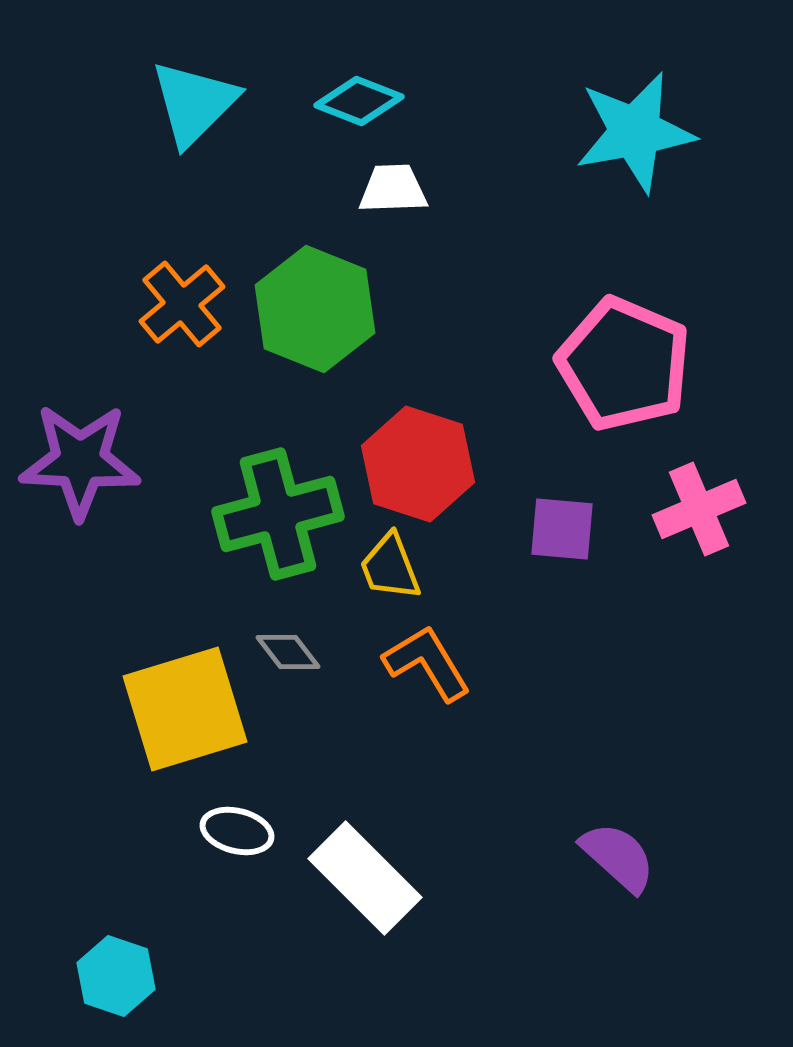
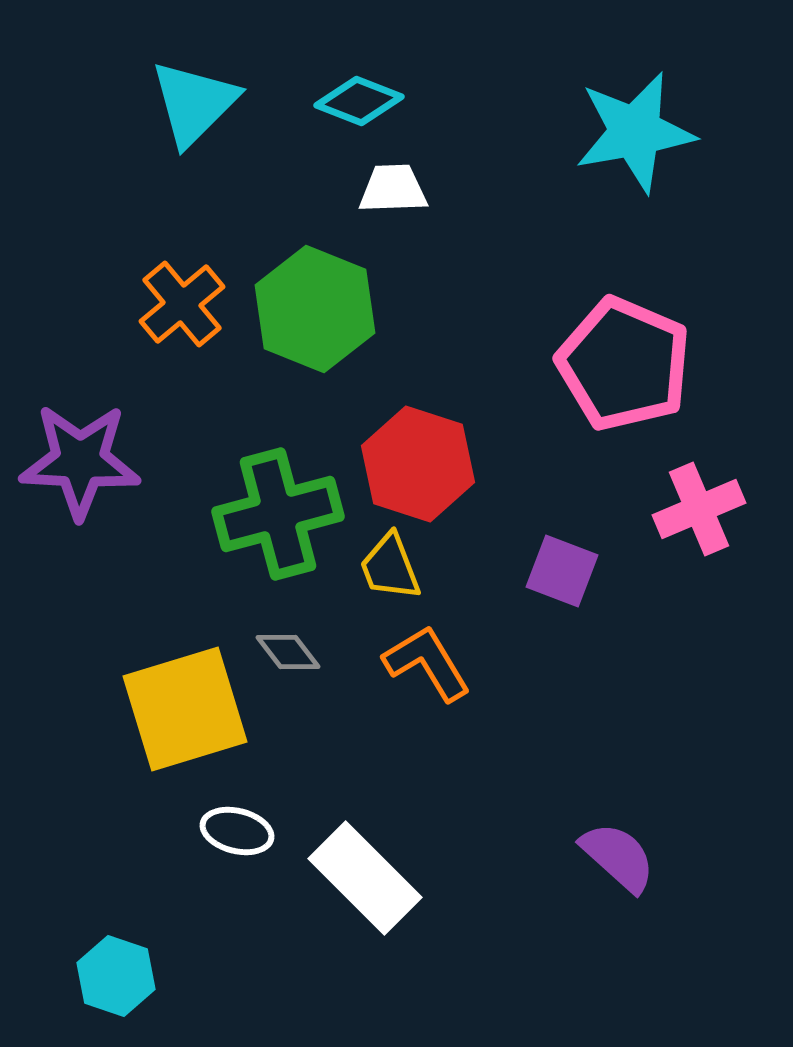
purple square: moved 42 px down; rotated 16 degrees clockwise
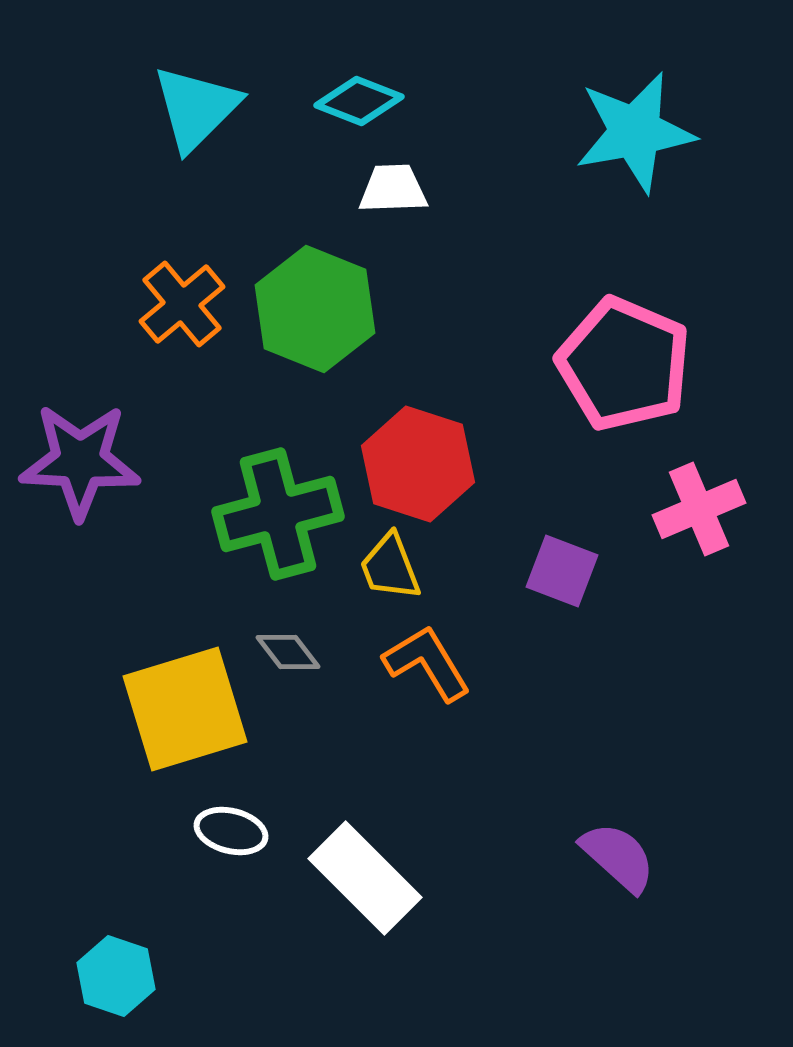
cyan triangle: moved 2 px right, 5 px down
white ellipse: moved 6 px left
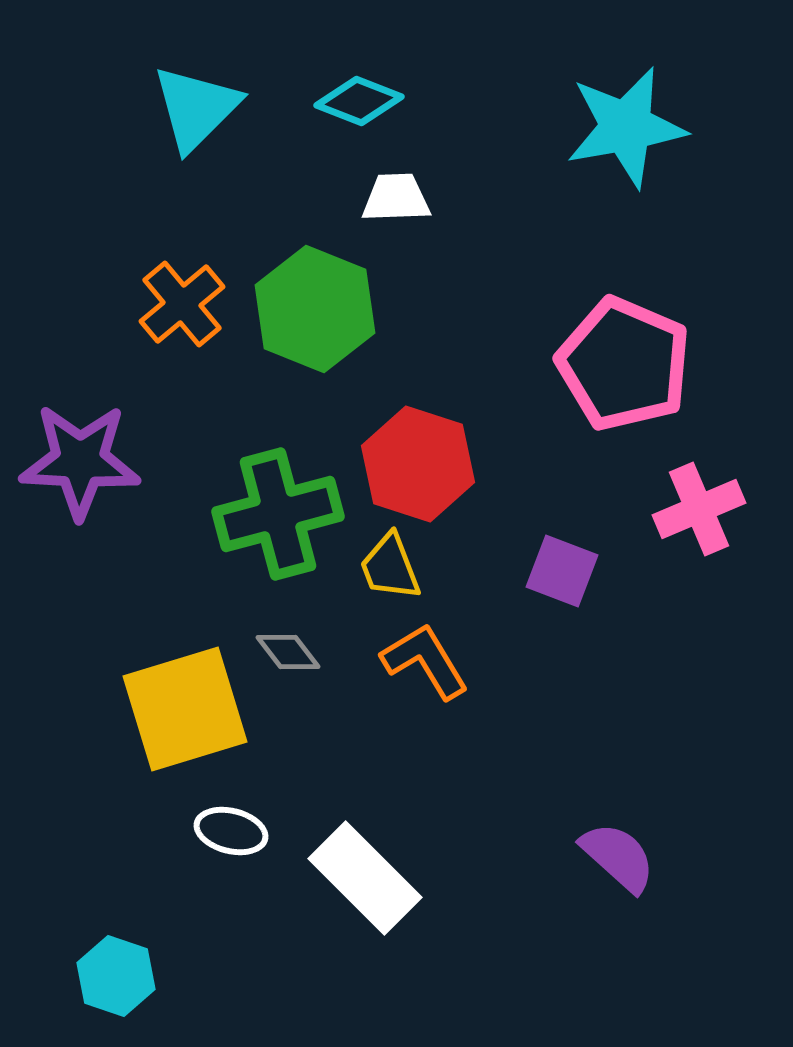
cyan star: moved 9 px left, 5 px up
white trapezoid: moved 3 px right, 9 px down
orange L-shape: moved 2 px left, 2 px up
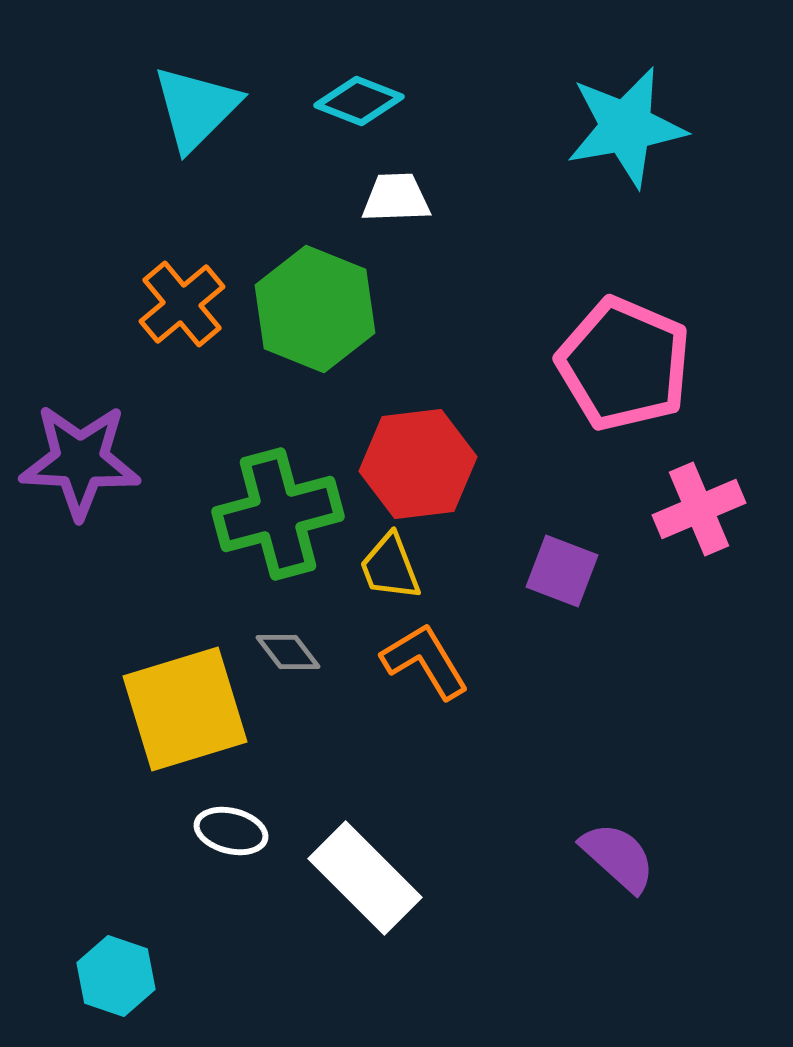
red hexagon: rotated 25 degrees counterclockwise
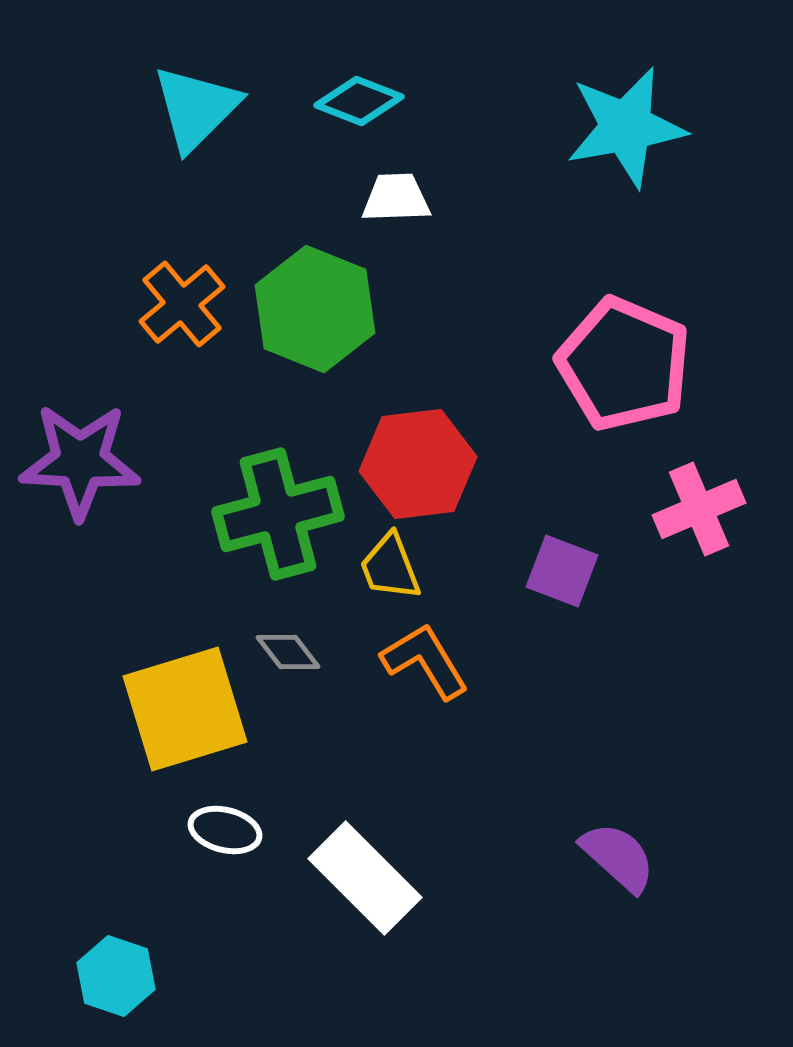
white ellipse: moved 6 px left, 1 px up
